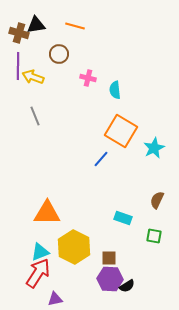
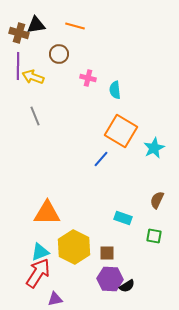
brown square: moved 2 px left, 5 px up
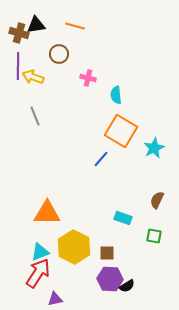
cyan semicircle: moved 1 px right, 5 px down
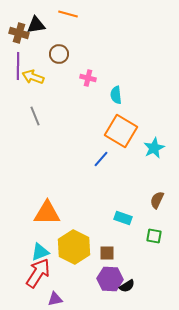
orange line: moved 7 px left, 12 px up
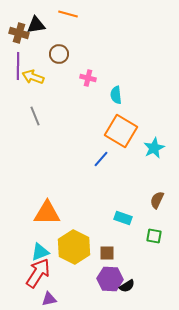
purple triangle: moved 6 px left
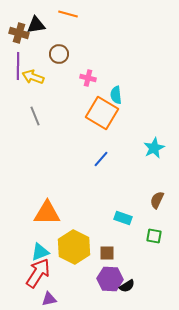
orange square: moved 19 px left, 18 px up
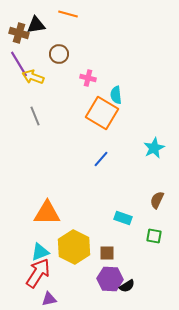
purple line: moved 1 px right, 2 px up; rotated 32 degrees counterclockwise
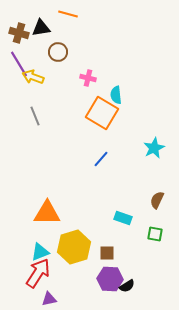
black triangle: moved 5 px right, 3 px down
brown circle: moved 1 px left, 2 px up
green square: moved 1 px right, 2 px up
yellow hexagon: rotated 16 degrees clockwise
